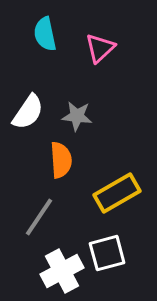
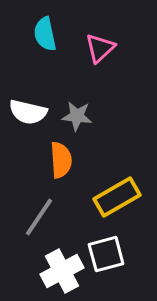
white semicircle: rotated 69 degrees clockwise
yellow rectangle: moved 4 px down
white square: moved 1 px left, 1 px down
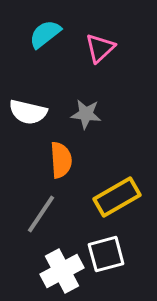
cyan semicircle: rotated 64 degrees clockwise
gray star: moved 9 px right, 2 px up
gray line: moved 2 px right, 3 px up
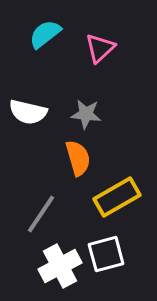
orange semicircle: moved 17 px right, 2 px up; rotated 12 degrees counterclockwise
white cross: moved 2 px left, 5 px up
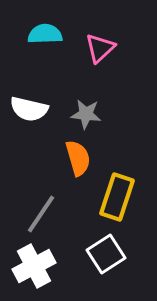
cyan semicircle: rotated 36 degrees clockwise
white semicircle: moved 1 px right, 3 px up
yellow rectangle: rotated 42 degrees counterclockwise
white square: rotated 18 degrees counterclockwise
white cross: moved 26 px left
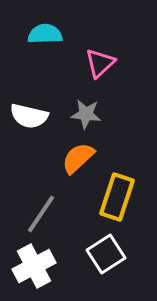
pink triangle: moved 15 px down
white semicircle: moved 7 px down
orange semicircle: rotated 117 degrees counterclockwise
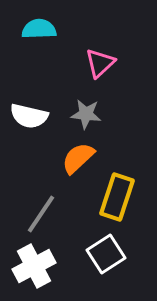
cyan semicircle: moved 6 px left, 5 px up
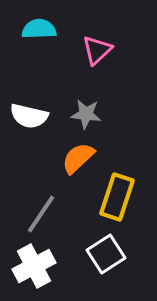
pink triangle: moved 3 px left, 13 px up
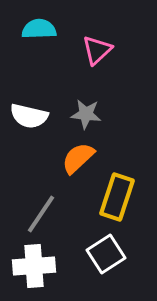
white cross: rotated 24 degrees clockwise
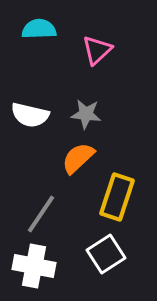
white semicircle: moved 1 px right, 1 px up
white cross: rotated 15 degrees clockwise
